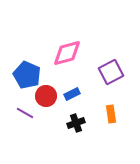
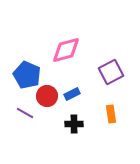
pink diamond: moved 1 px left, 3 px up
red circle: moved 1 px right
black cross: moved 2 px left, 1 px down; rotated 18 degrees clockwise
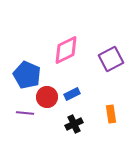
pink diamond: rotated 12 degrees counterclockwise
purple square: moved 13 px up
red circle: moved 1 px down
purple line: rotated 24 degrees counterclockwise
black cross: rotated 24 degrees counterclockwise
